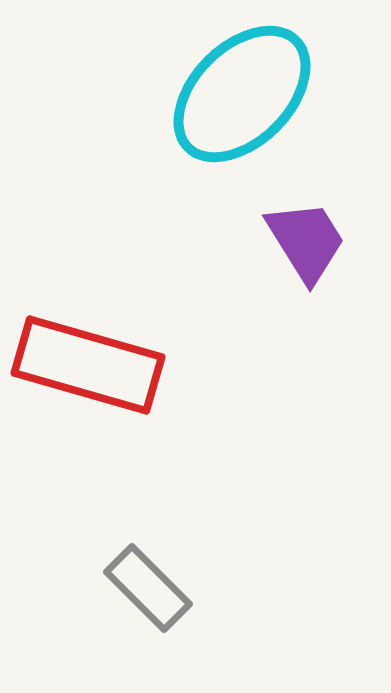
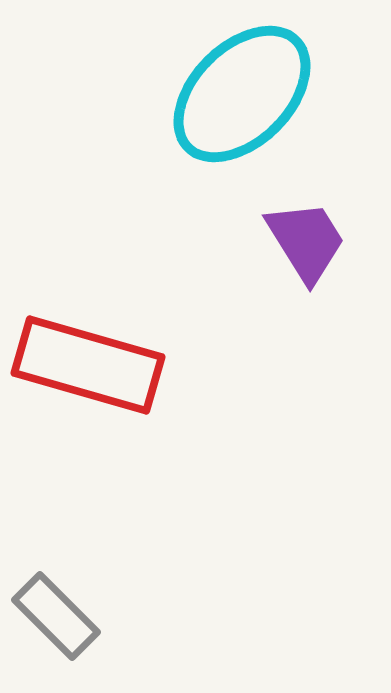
gray rectangle: moved 92 px left, 28 px down
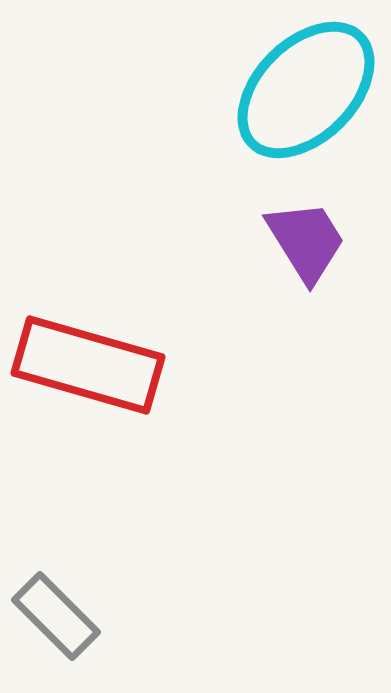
cyan ellipse: moved 64 px right, 4 px up
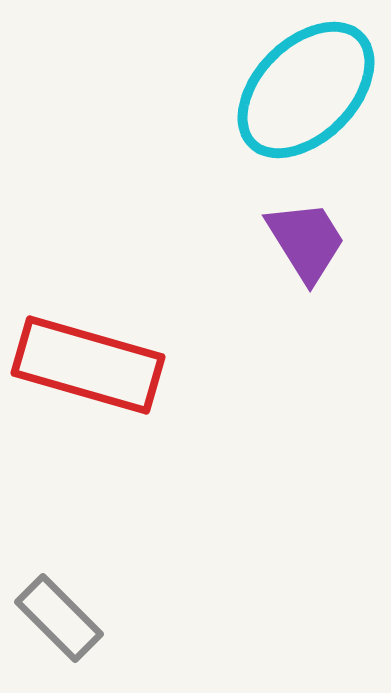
gray rectangle: moved 3 px right, 2 px down
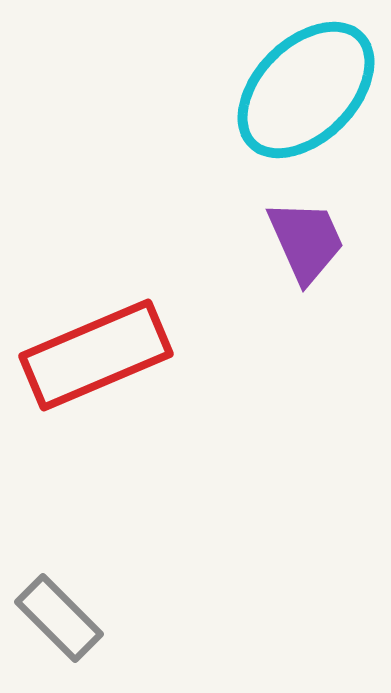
purple trapezoid: rotated 8 degrees clockwise
red rectangle: moved 8 px right, 10 px up; rotated 39 degrees counterclockwise
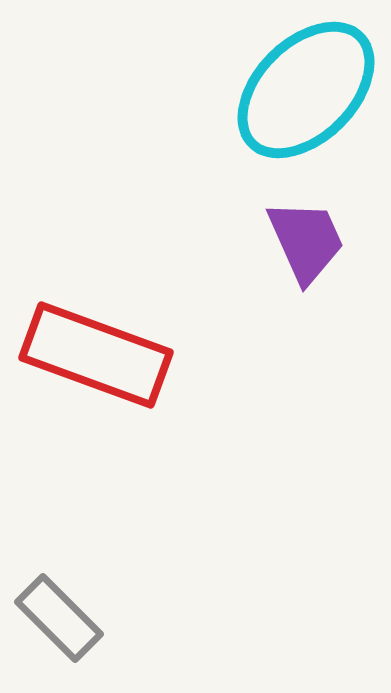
red rectangle: rotated 43 degrees clockwise
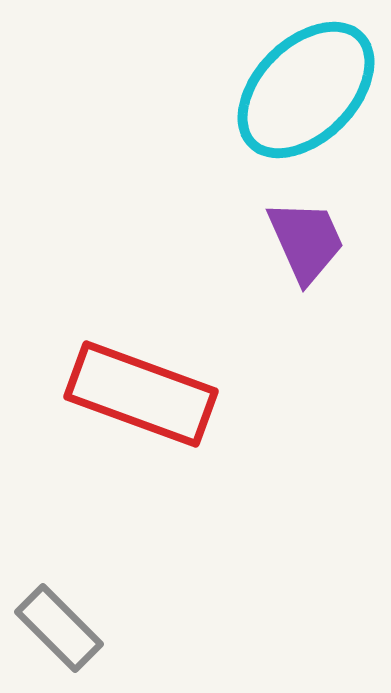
red rectangle: moved 45 px right, 39 px down
gray rectangle: moved 10 px down
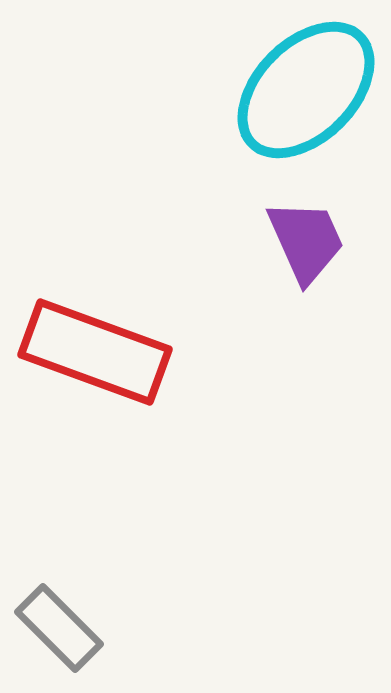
red rectangle: moved 46 px left, 42 px up
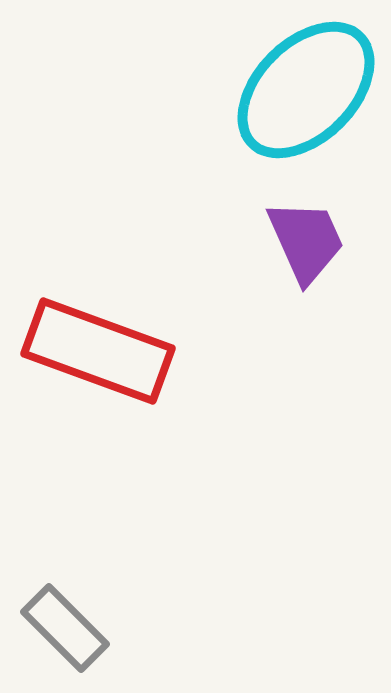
red rectangle: moved 3 px right, 1 px up
gray rectangle: moved 6 px right
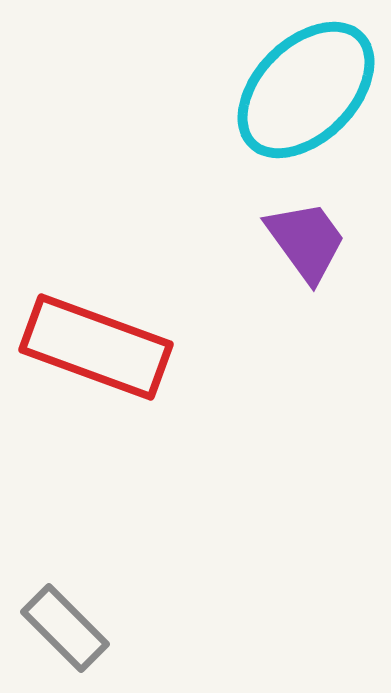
purple trapezoid: rotated 12 degrees counterclockwise
red rectangle: moved 2 px left, 4 px up
